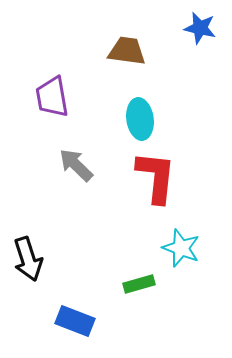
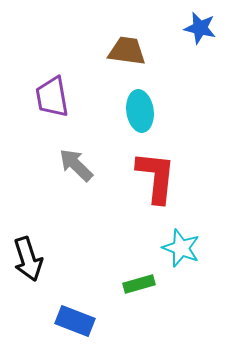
cyan ellipse: moved 8 px up
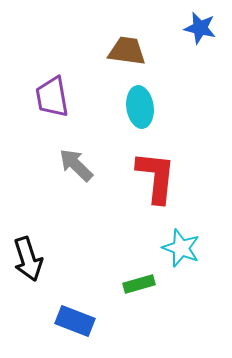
cyan ellipse: moved 4 px up
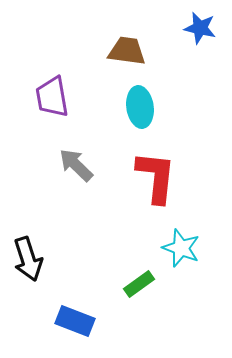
green rectangle: rotated 20 degrees counterclockwise
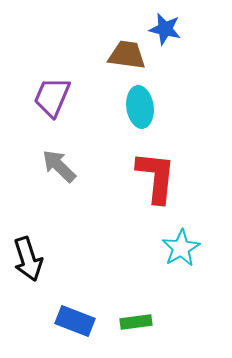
blue star: moved 35 px left, 1 px down
brown trapezoid: moved 4 px down
purple trapezoid: rotated 33 degrees clockwise
gray arrow: moved 17 px left, 1 px down
cyan star: rotated 21 degrees clockwise
green rectangle: moved 3 px left, 38 px down; rotated 28 degrees clockwise
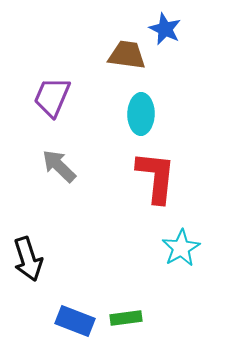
blue star: rotated 12 degrees clockwise
cyan ellipse: moved 1 px right, 7 px down; rotated 9 degrees clockwise
green rectangle: moved 10 px left, 4 px up
